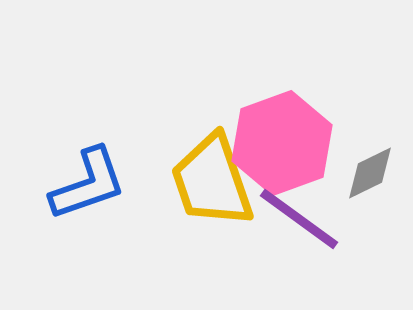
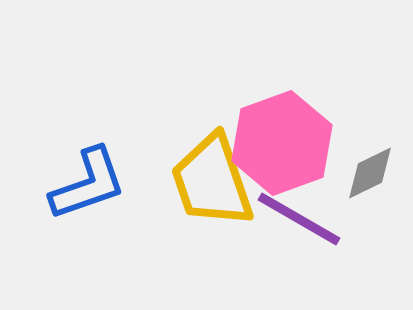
purple line: rotated 6 degrees counterclockwise
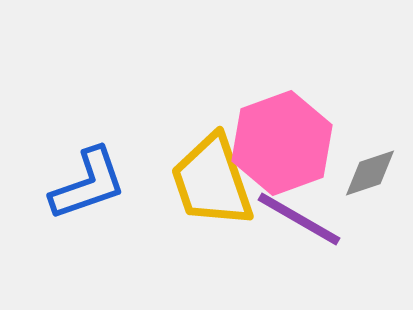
gray diamond: rotated 8 degrees clockwise
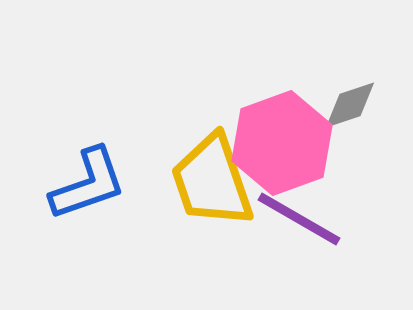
gray diamond: moved 20 px left, 68 px up
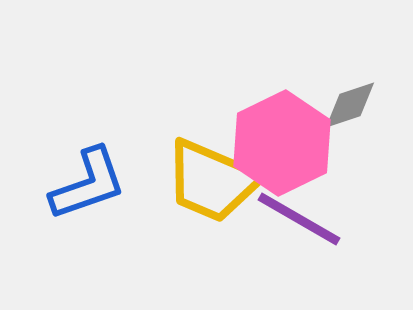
pink hexagon: rotated 6 degrees counterclockwise
yellow trapezoid: rotated 48 degrees counterclockwise
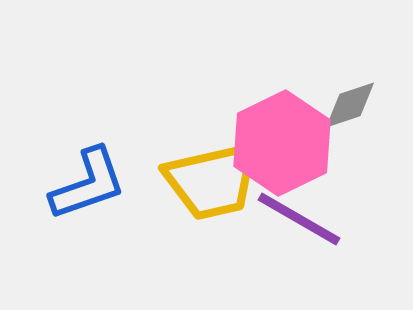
yellow trapezoid: rotated 36 degrees counterclockwise
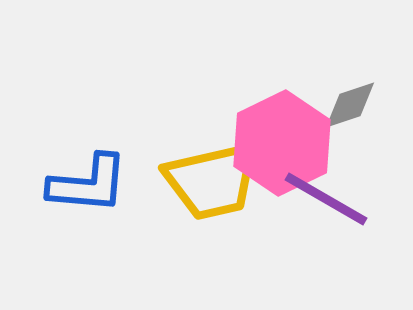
blue L-shape: rotated 24 degrees clockwise
purple line: moved 27 px right, 20 px up
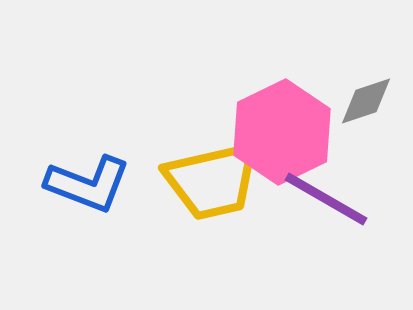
gray diamond: moved 16 px right, 4 px up
pink hexagon: moved 11 px up
blue L-shape: rotated 16 degrees clockwise
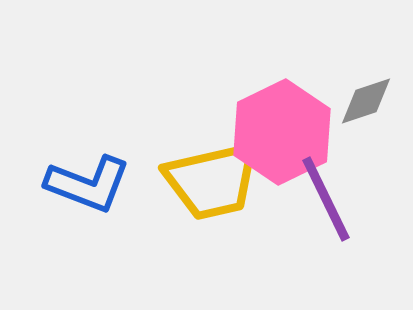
purple line: rotated 34 degrees clockwise
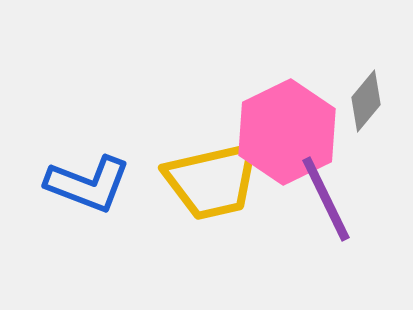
gray diamond: rotated 32 degrees counterclockwise
pink hexagon: moved 5 px right
